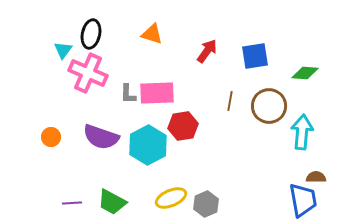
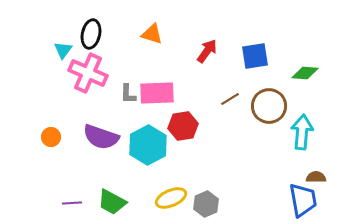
brown line: moved 2 px up; rotated 48 degrees clockwise
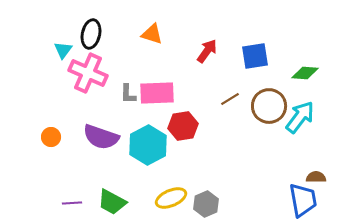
cyan arrow: moved 2 px left, 15 px up; rotated 32 degrees clockwise
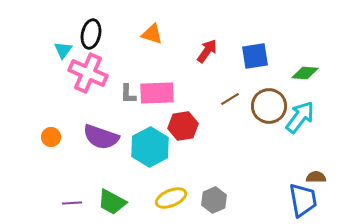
cyan hexagon: moved 2 px right, 2 px down
gray hexagon: moved 8 px right, 4 px up
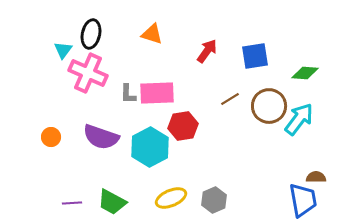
cyan arrow: moved 1 px left, 2 px down
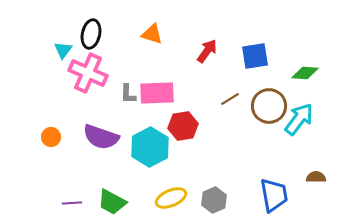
blue trapezoid: moved 29 px left, 5 px up
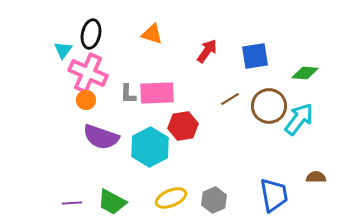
orange circle: moved 35 px right, 37 px up
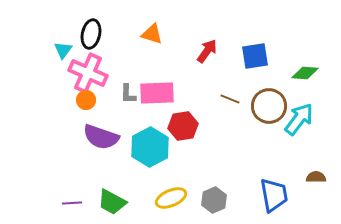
brown line: rotated 54 degrees clockwise
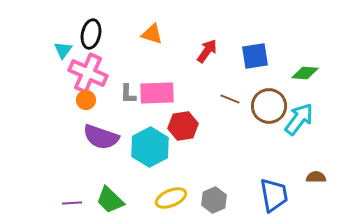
green trapezoid: moved 2 px left, 2 px up; rotated 16 degrees clockwise
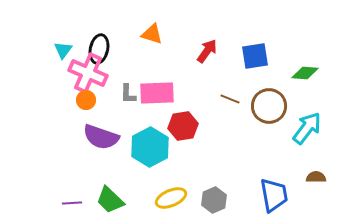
black ellipse: moved 8 px right, 15 px down
cyan arrow: moved 8 px right, 9 px down
